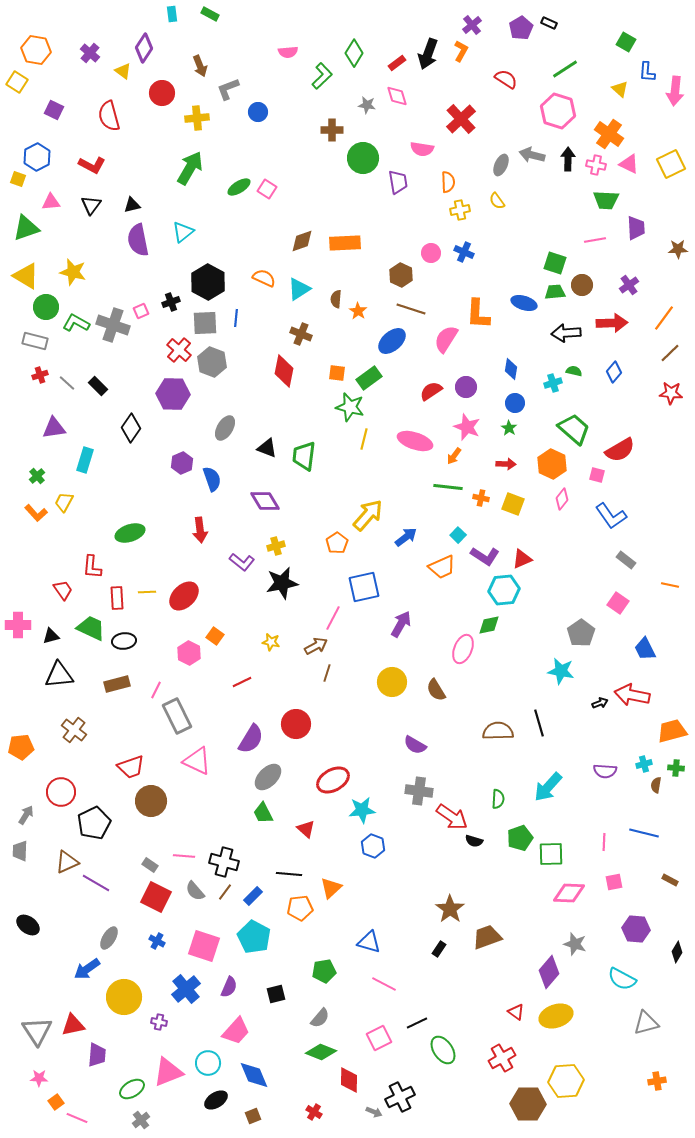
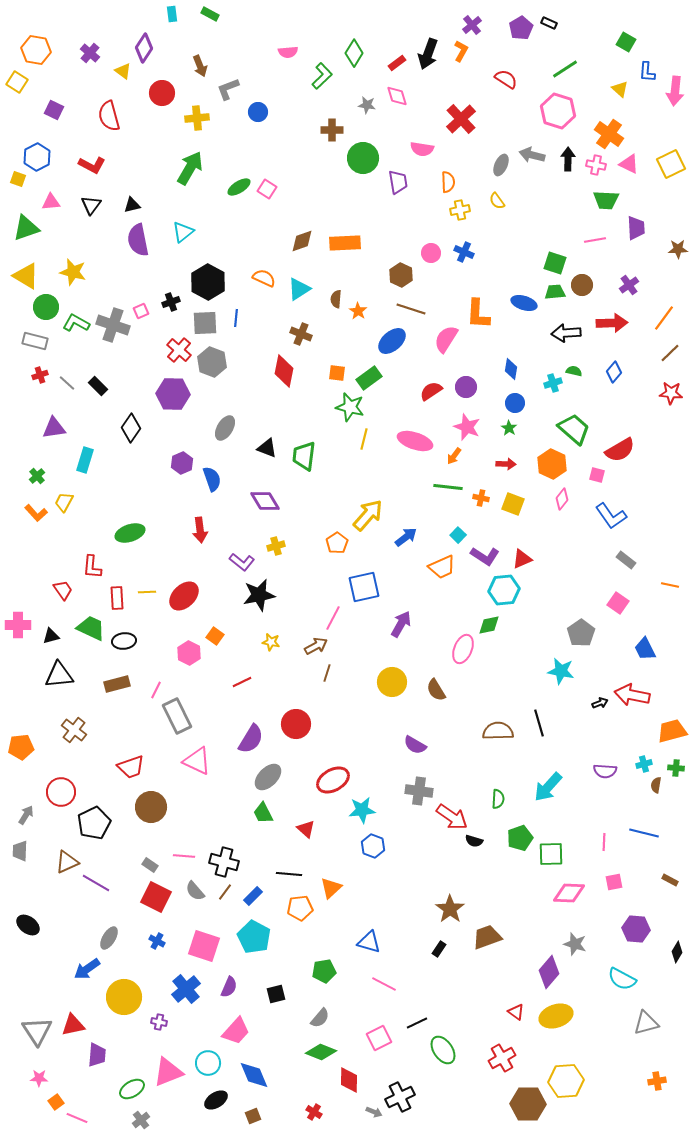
black star at (282, 583): moved 23 px left, 12 px down
brown circle at (151, 801): moved 6 px down
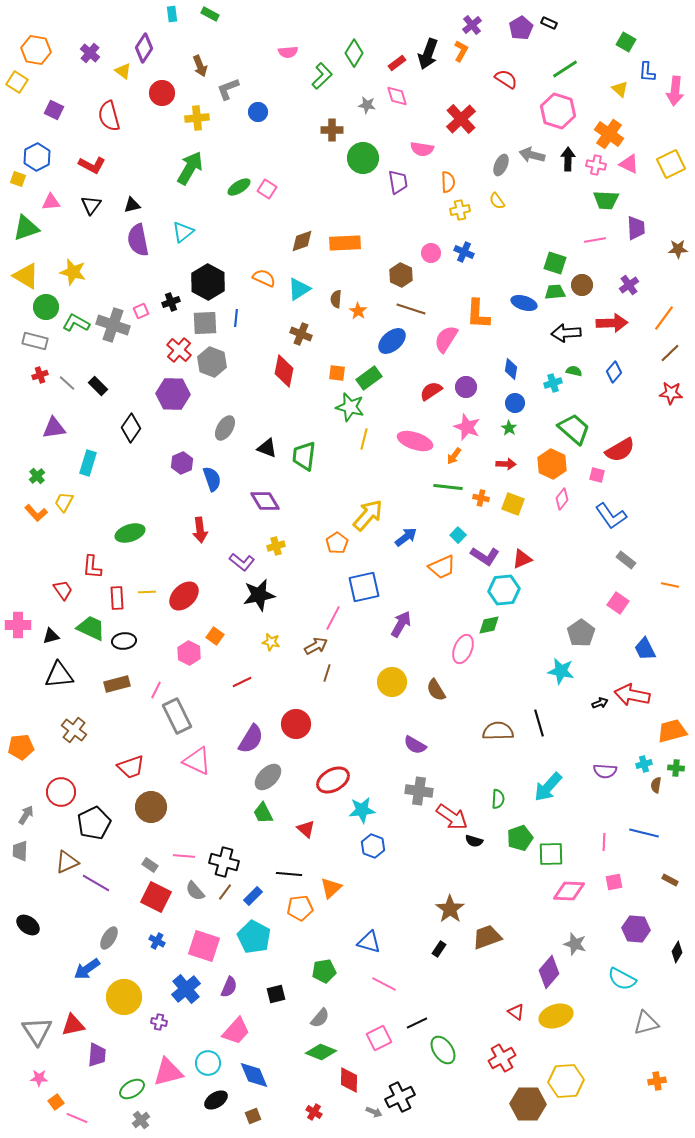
cyan rectangle at (85, 460): moved 3 px right, 3 px down
pink diamond at (569, 893): moved 2 px up
pink triangle at (168, 1072): rotated 8 degrees clockwise
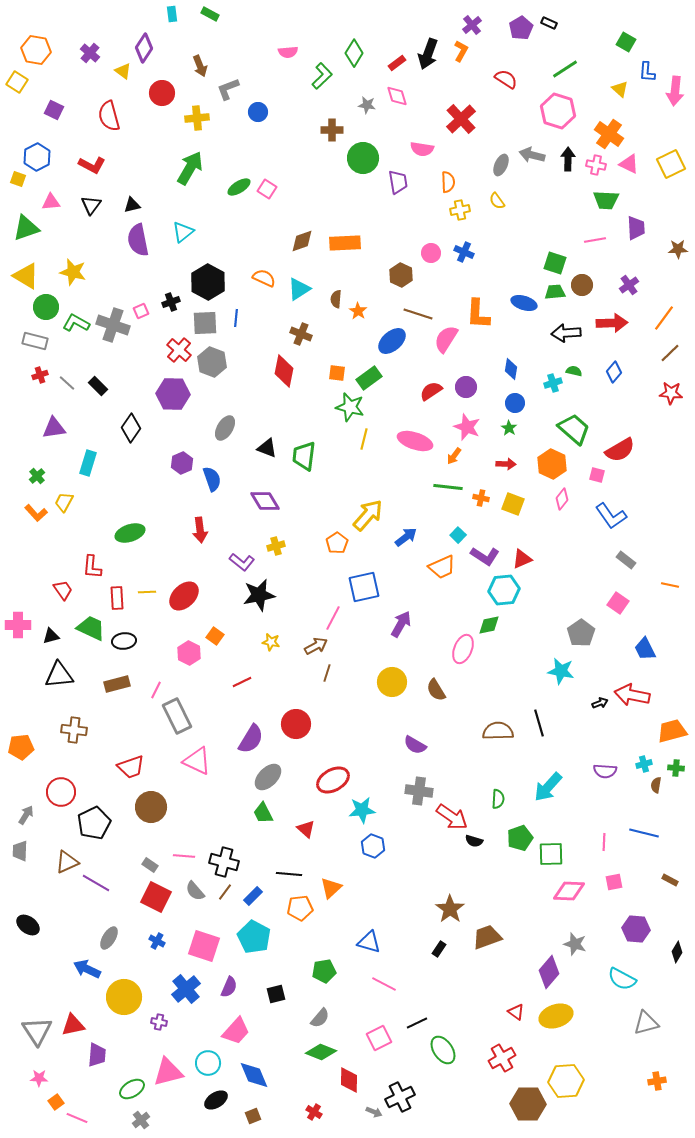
brown line at (411, 309): moved 7 px right, 5 px down
brown cross at (74, 730): rotated 30 degrees counterclockwise
blue arrow at (87, 969): rotated 60 degrees clockwise
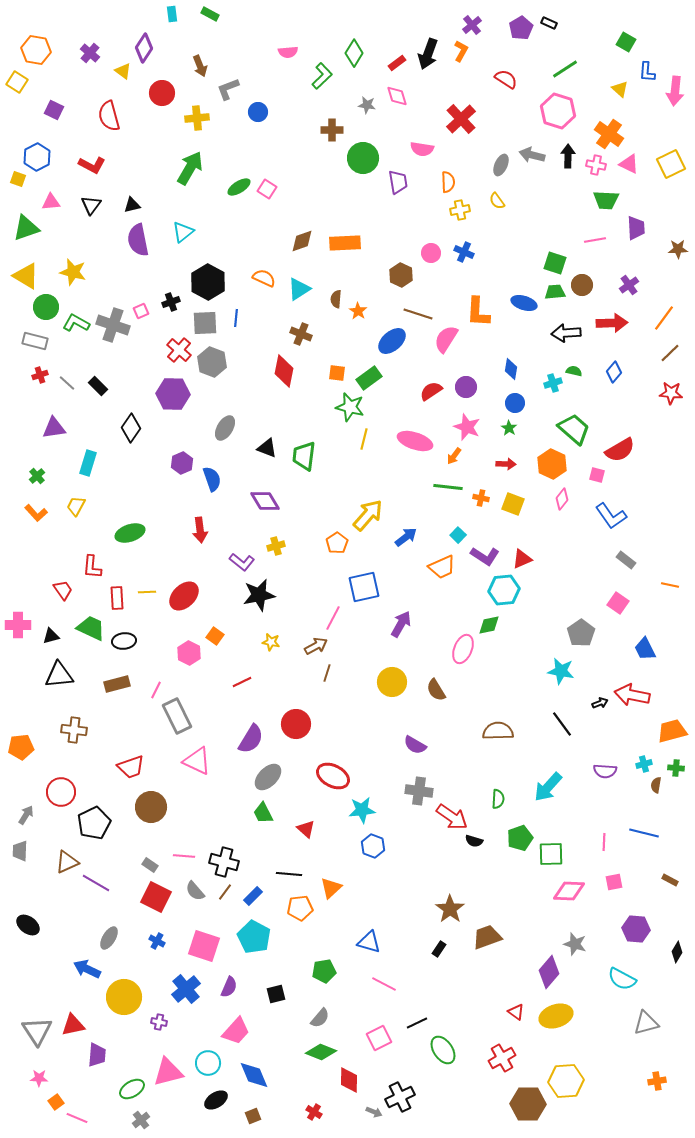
black arrow at (568, 159): moved 3 px up
orange L-shape at (478, 314): moved 2 px up
yellow trapezoid at (64, 502): moved 12 px right, 4 px down
black line at (539, 723): moved 23 px right, 1 px down; rotated 20 degrees counterclockwise
red ellipse at (333, 780): moved 4 px up; rotated 56 degrees clockwise
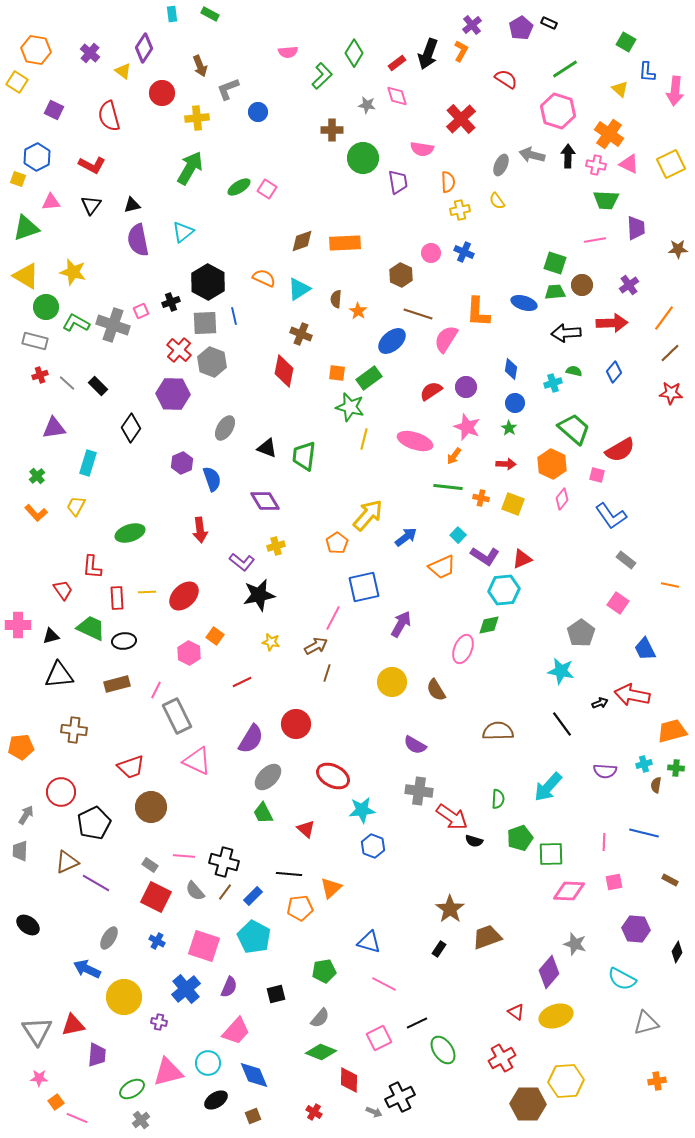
blue line at (236, 318): moved 2 px left, 2 px up; rotated 18 degrees counterclockwise
